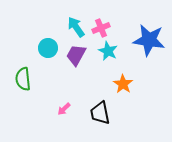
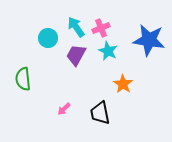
cyan circle: moved 10 px up
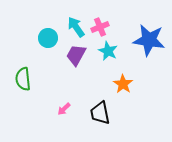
pink cross: moved 1 px left, 1 px up
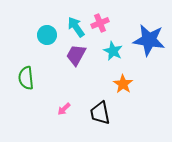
pink cross: moved 4 px up
cyan circle: moved 1 px left, 3 px up
cyan star: moved 5 px right
green semicircle: moved 3 px right, 1 px up
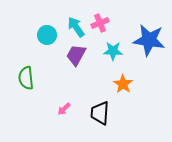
cyan star: rotated 24 degrees counterclockwise
black trapezoid: rotated 15 degrees clockwise
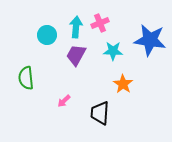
cyan arrow: rotated 40 degrees clockwise
blue star: moved 1 px right
pink arrow: moved 8 px up
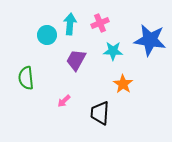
cyan arrow: moved 6 px left, 3 px up
purple trapezoid: moved 5 px down
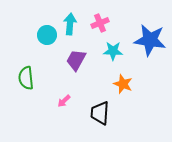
orange star: rotated 12 degrees counterclockwise
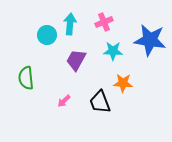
pink cross: moved 4 px right, 1 px up
orange star: moved 1 px up; rotated 18 degrees counterclockwise
black trapezoid: moved 11 px up; rotated 25 degrees counterclockwise
